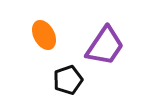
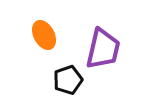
purple trapezoid: moved 2 px left, 3 px down; rotated 21 degrees counterclockwise
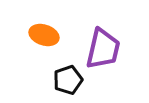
orange ellipse: rotated 44 degrees counterclockwise
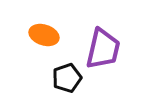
black pentagon: moved 1 px left, 2 px up
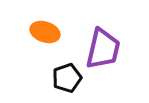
orange ellipse: moved 1 px right, 3 px up
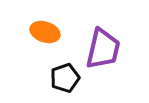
black pentagon: moved 2 px left
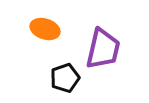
orange ellipse: moved 3 px up
